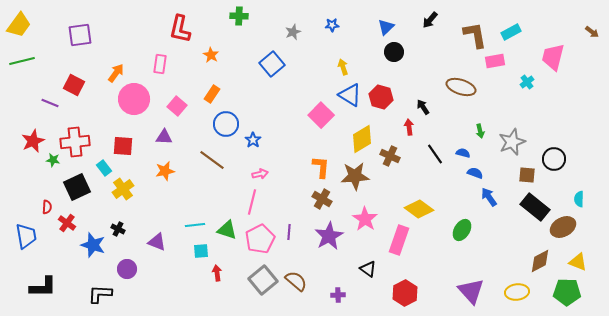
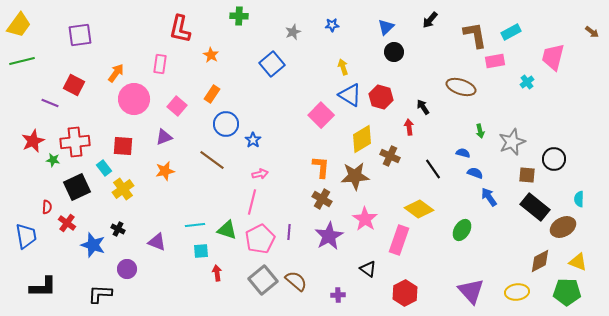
purple triangle at (164, 137): rotated 24 degrees counterclockwise
black line at (435, 154): moved 2 px left, 15 px down
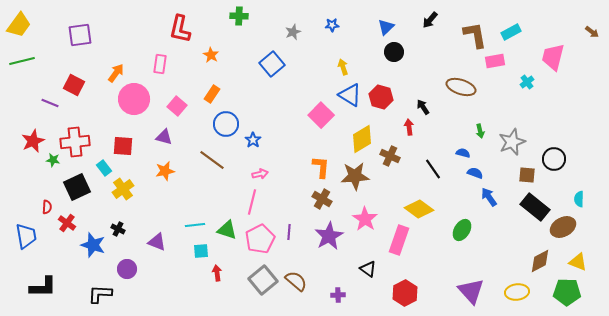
purple triangle at (164, 137): rotated 36 degrees clockwise
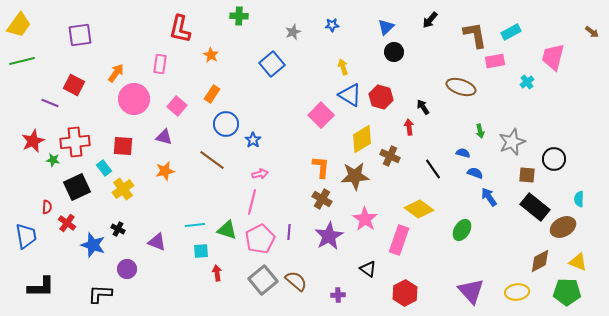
black L-shape at (43, 287): moved 2 px left
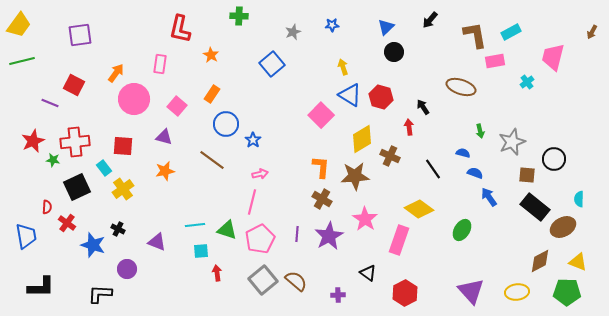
brown arrow at (592, 32): rotated 80 degrees clockwise
purple line at (289, 232): moved 8 px right, 2 px down
black triangle at (368, 269): moved 4 px down
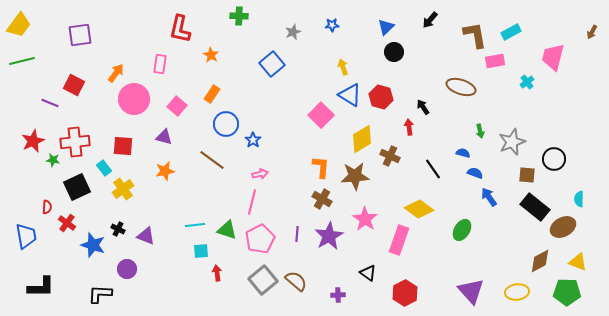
purple triangle at (157, 242): moved 11 px left, 6 px up
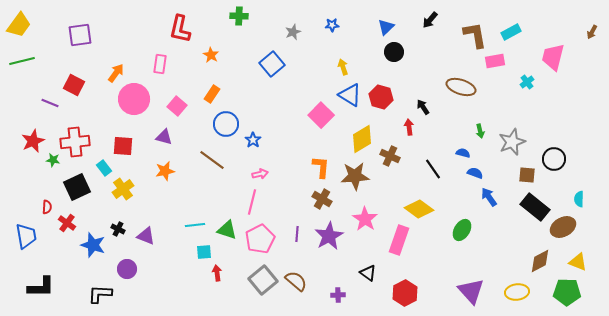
cyan square at (201, 251): moved 3 px right, 1 px down
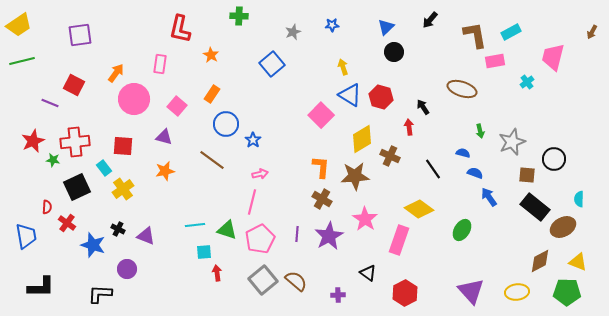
yellow trapezoid at (19, 25): rotated 20 degrees clockwise
brown ellipse at (461, 87): moved 1 px right, 2 px down
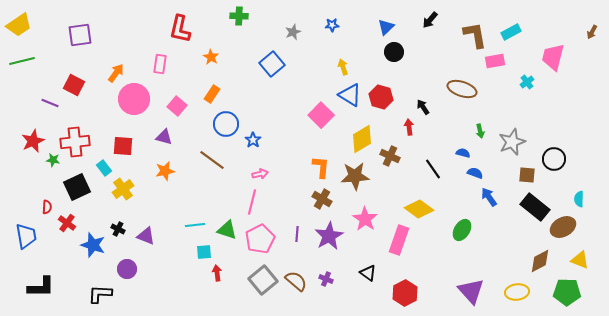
orange star at (211, 55): moved 2 px down
yellow triangle at (578, 262): moved 2 px right, 2 px up
purple cross at (338, 295): moved 12 px left, 16 px up; rotated 24 degrees clockwise
